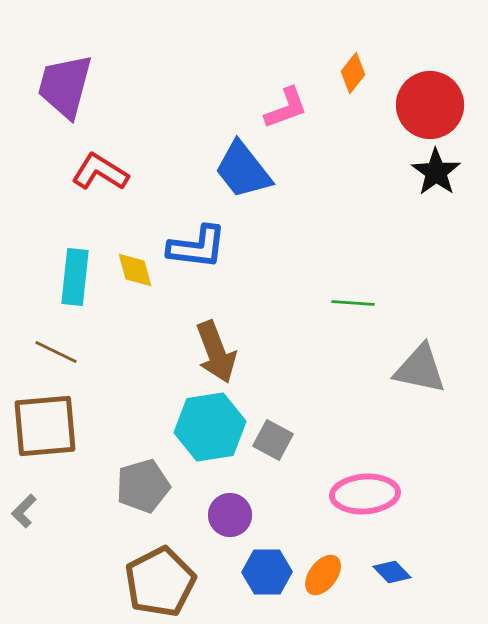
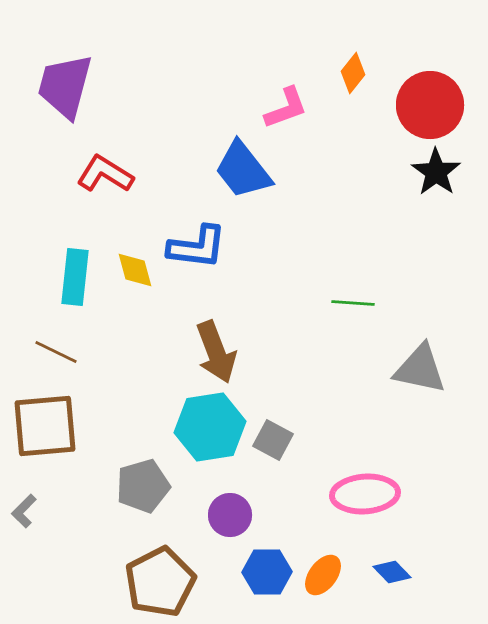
red L-shape: moved 5 px right, 2 px down
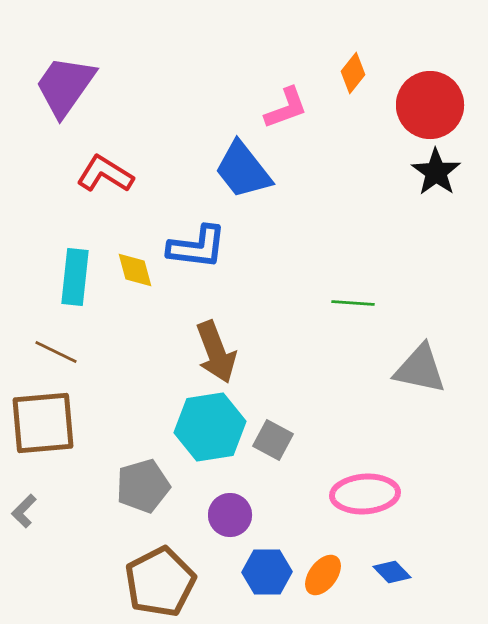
purple trapezoid: rotated 20 degrees clockwise
brown square: moved 2 px left, 3 px up
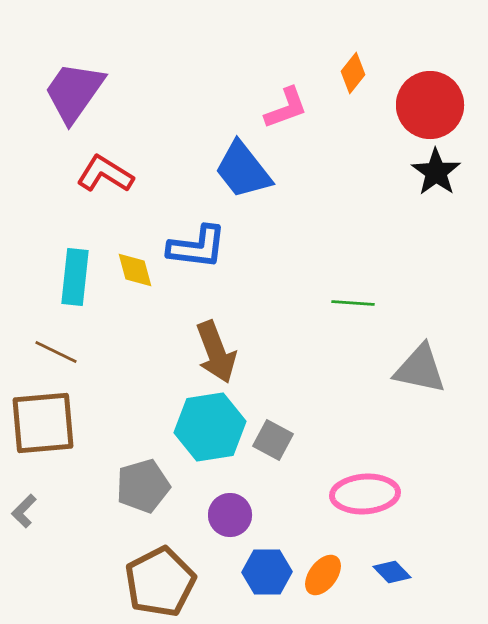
purple trapezoid: moved 9 px right, 6 px down
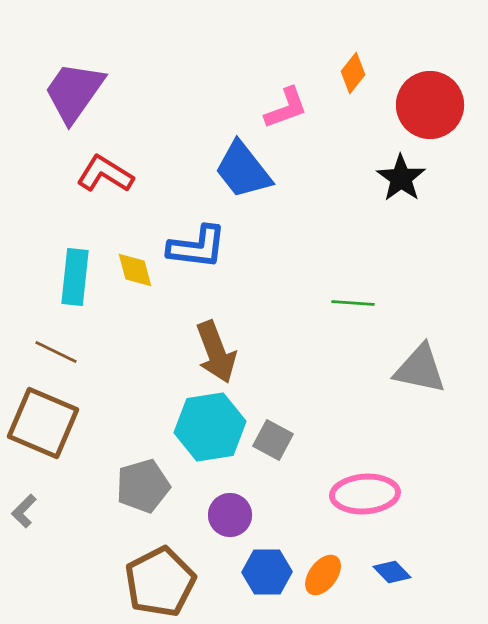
black star: moved 35 px left, 6 px down
brown square: rotated 28 degrees clockwise
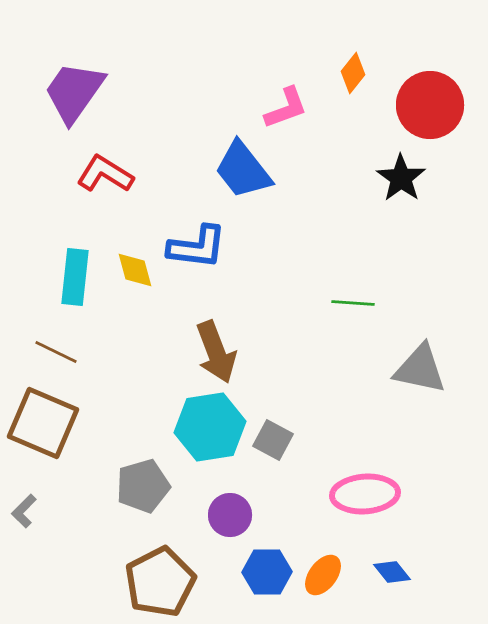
blue diamond: rotated 6 degrees clockwise
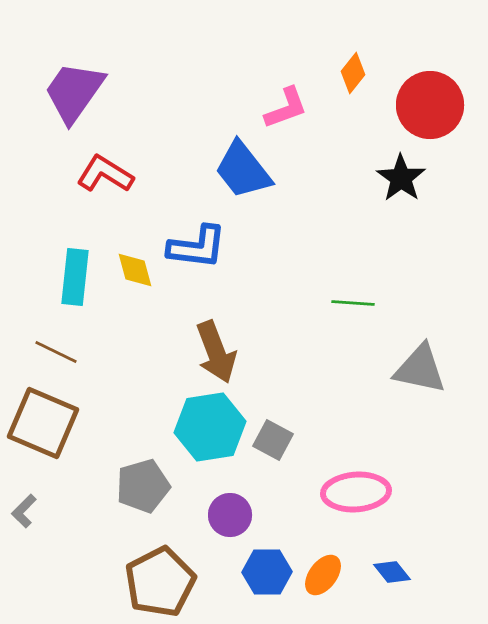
pink ellipse: moved 9 px left, 2 px up
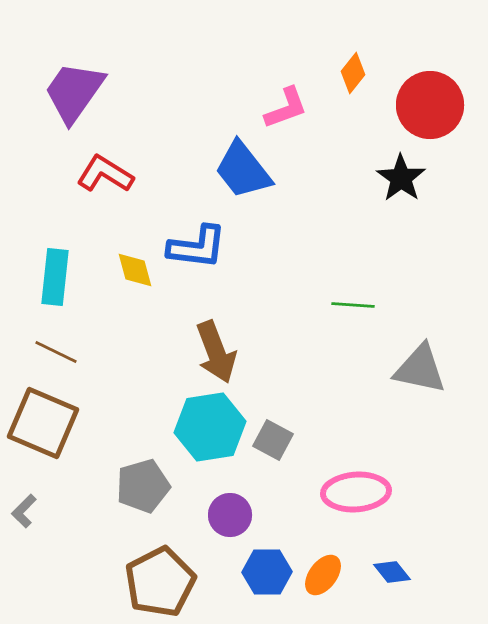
cyan rectangle: moved 20 px left
green line: moved 2 px down
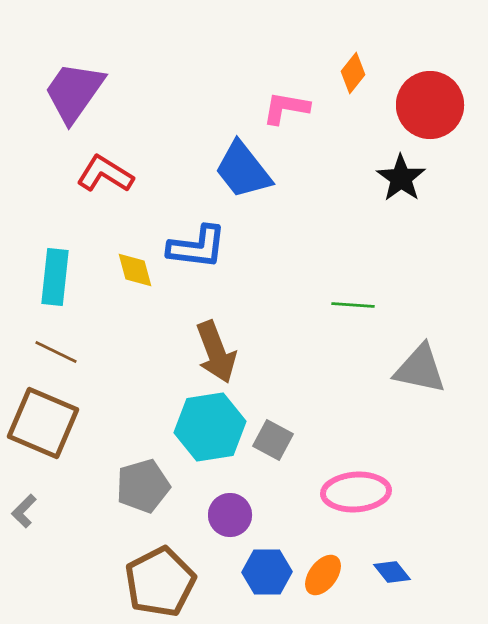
pink L-shape: rotated 150 degrees counterclockwise
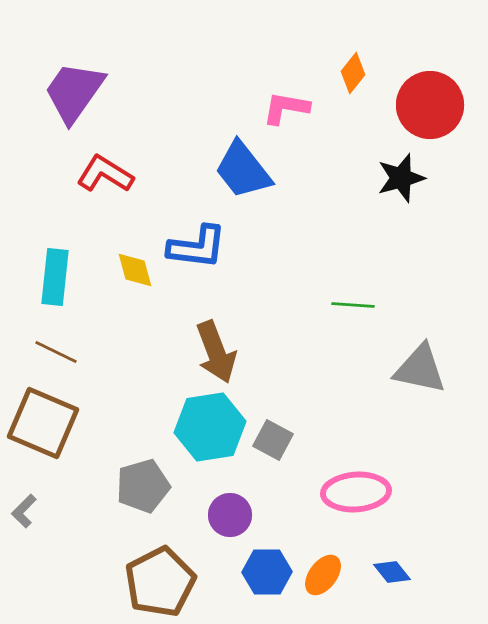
black star: rotated 21 degrees clockwise
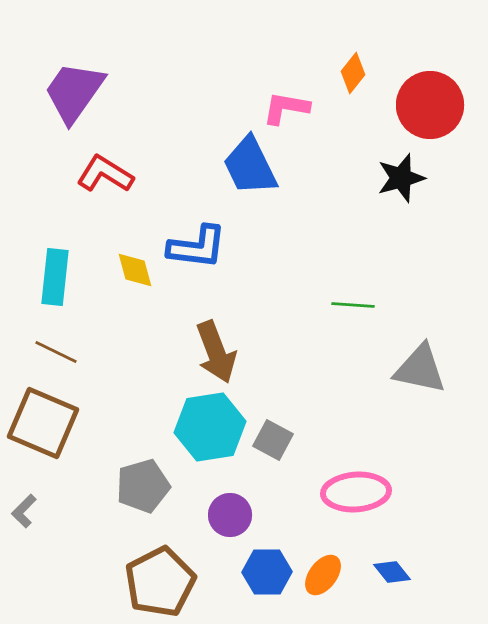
blue trapezoid: moved 7 px right, 4 px up; rotated 12 degrees clockwise
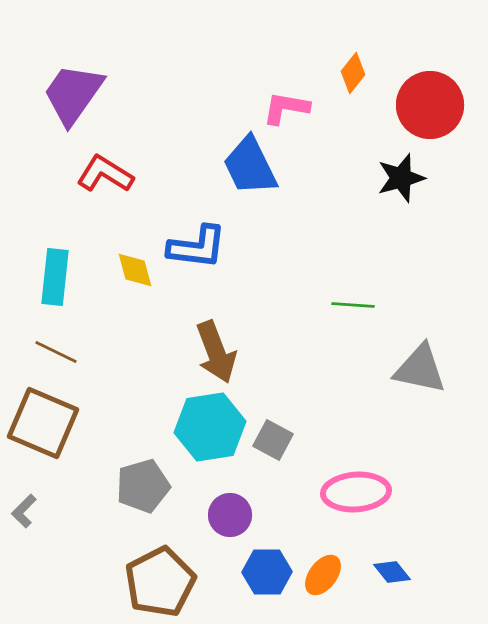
purple trapezoid: moved 1 px left, 2 px down
